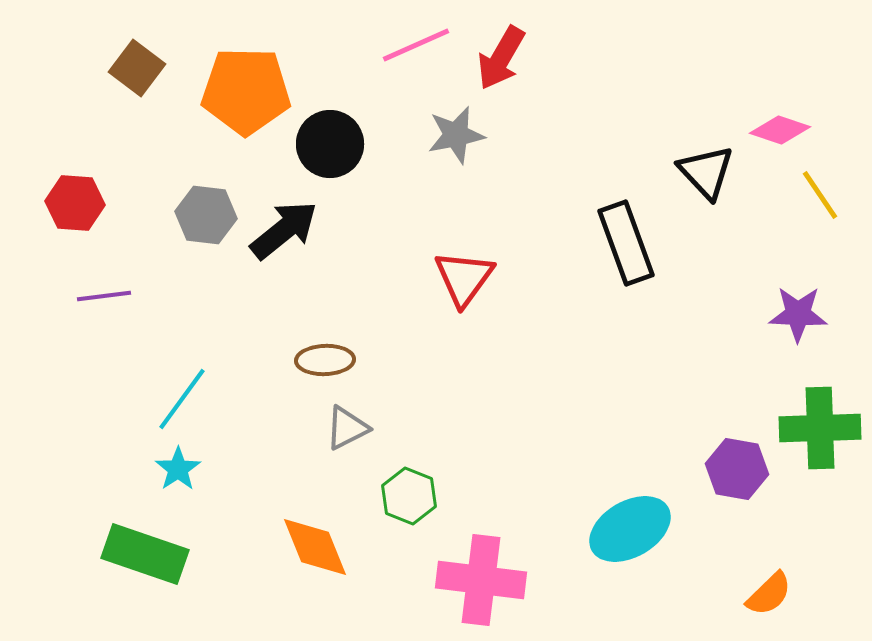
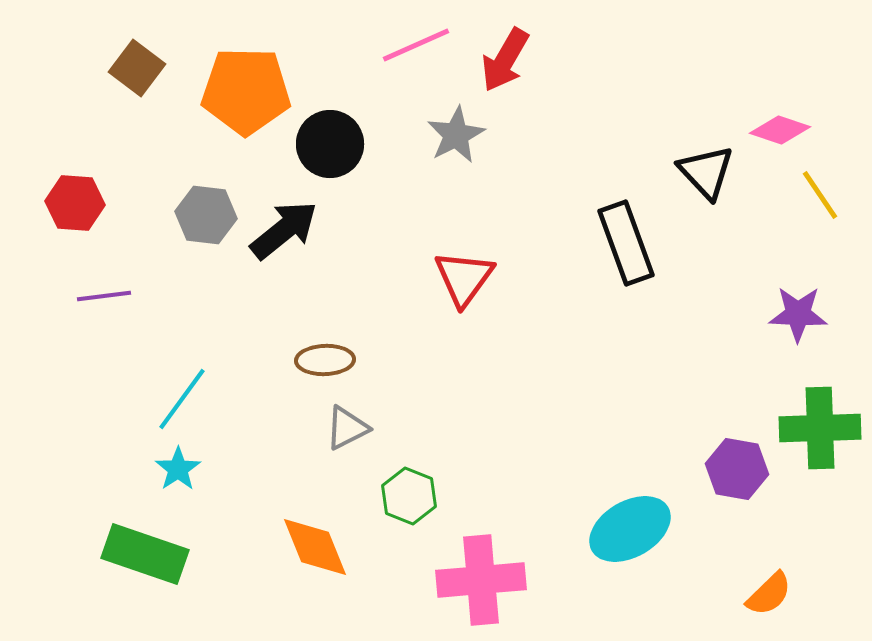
red arrow: moved 4 px right, 2 px down
gray star: rotated 16 degrees counterclockwise
pink cross: rotated 12 degrees counterclockwise
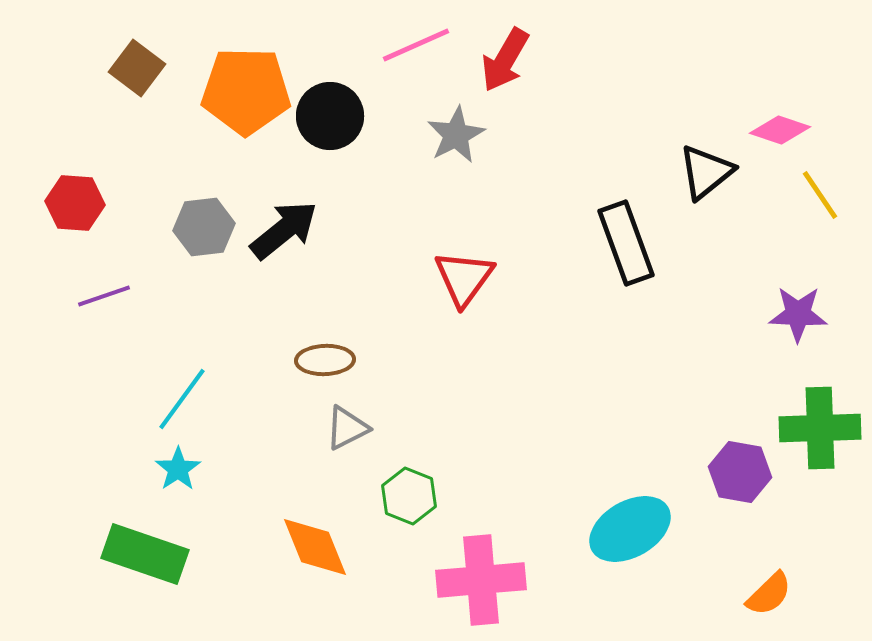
black circle: moved 28 px up
black triangle: rotated 34 degrees clockwise
gray hexagon: moved 2 px left, 12 px down; rotated 14 degrees counterclockwise
purple line: rotated 12 degrees counterclockwise
purple hexagon: moved 3 px right, 3 px down
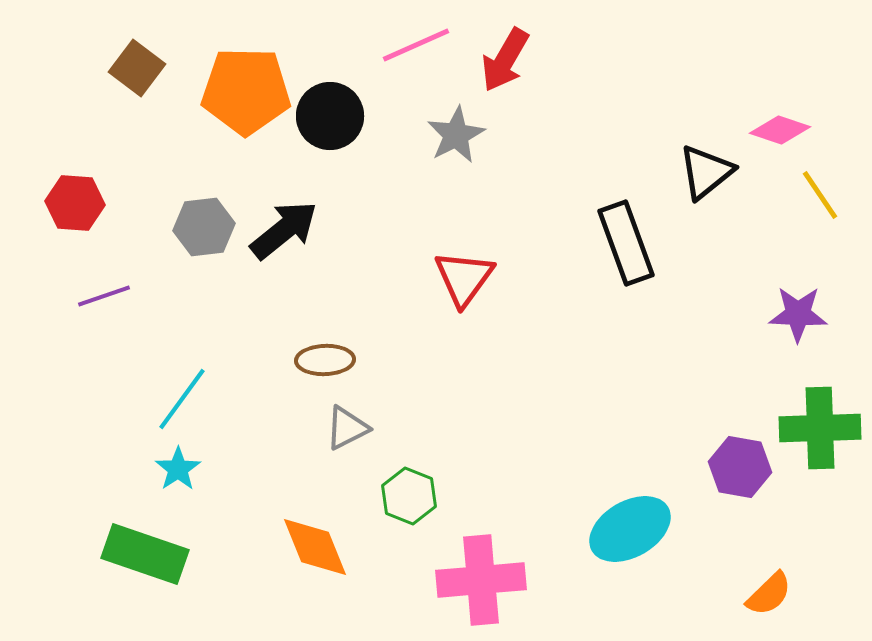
purple hexagon: moved 5 px up
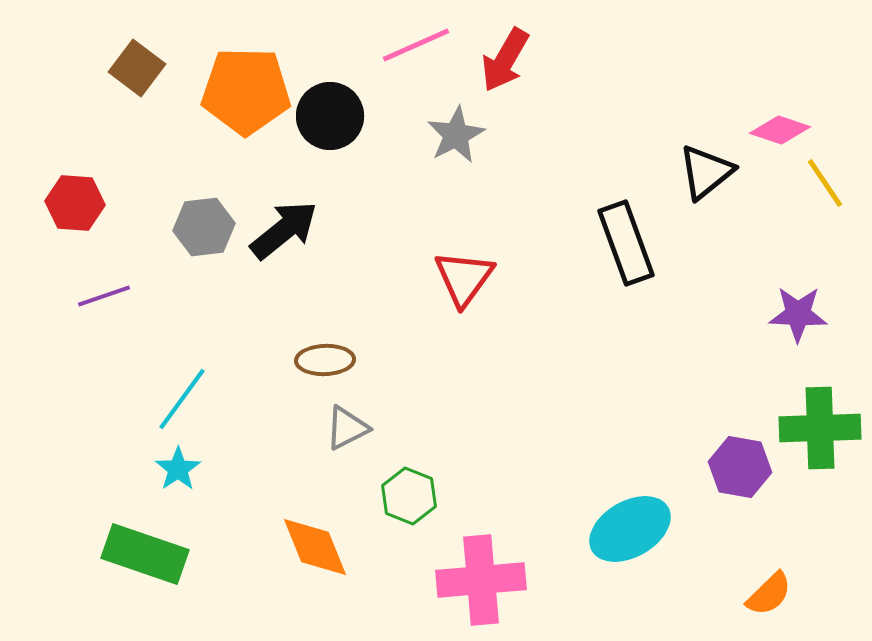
yellow line: moved 5 px right, 12 px up
